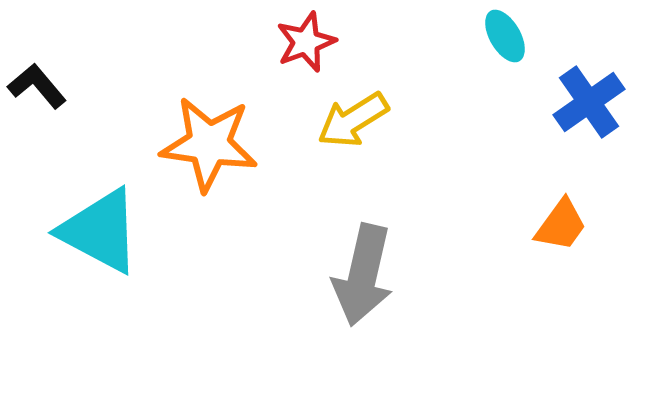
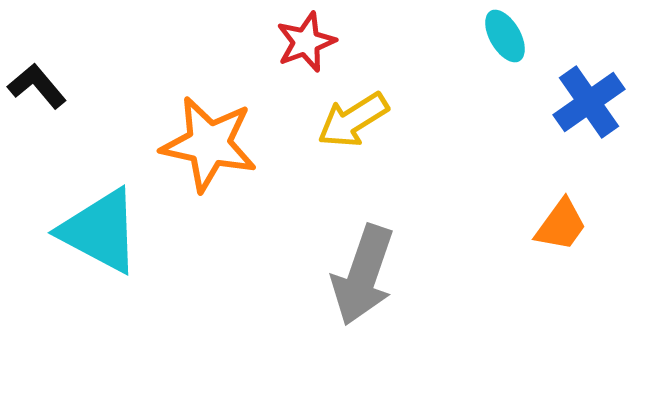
orange star: rotated 4 degrees clockwise
gray arrow: rotated 6 degrees clockwise
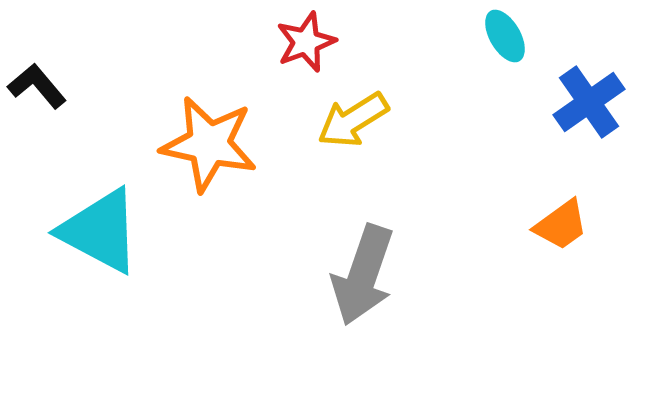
orange trapezoid: rotated 18 degrees clockwise
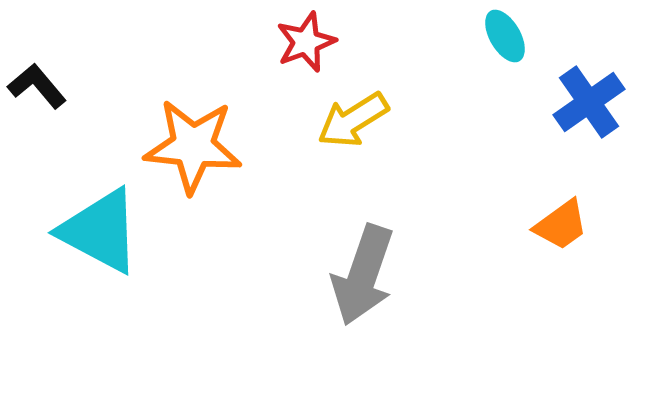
orange star: moved 16 px left, 2 px down; rotated 6 degrees counterclockwise
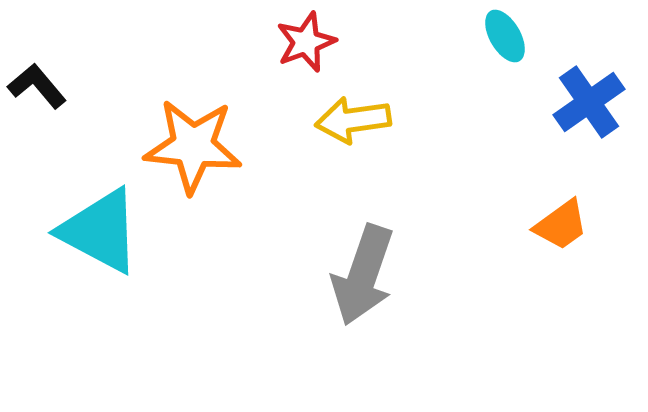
yellow arrow: rotated 24 degrees clockwise
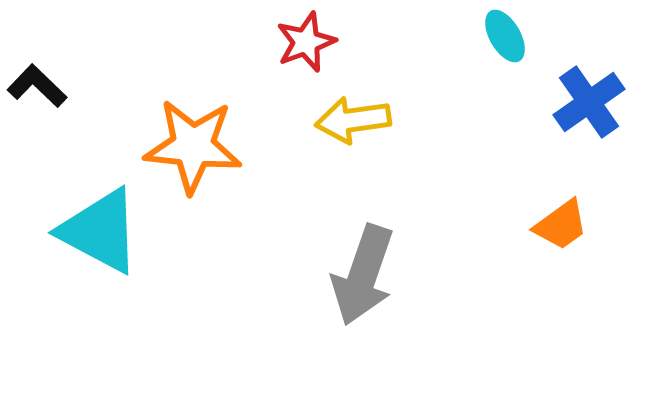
black L-shape: rotated 6 degrees counterclockwise
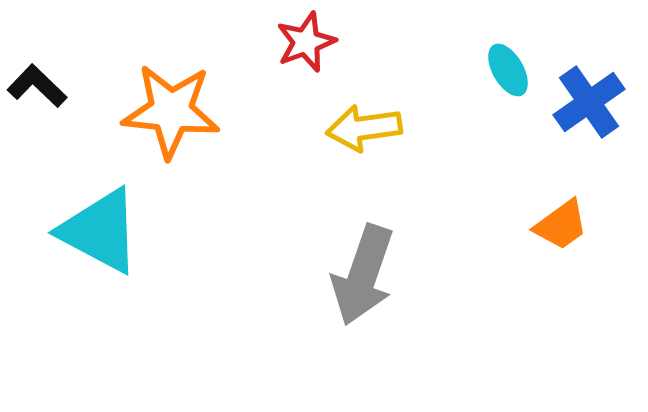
cyan ellipse: moved 3 px right, 34 px down
yellow arrow: moved 11 px right, 8 px down
orange star: moved 22 px left, 35 px up
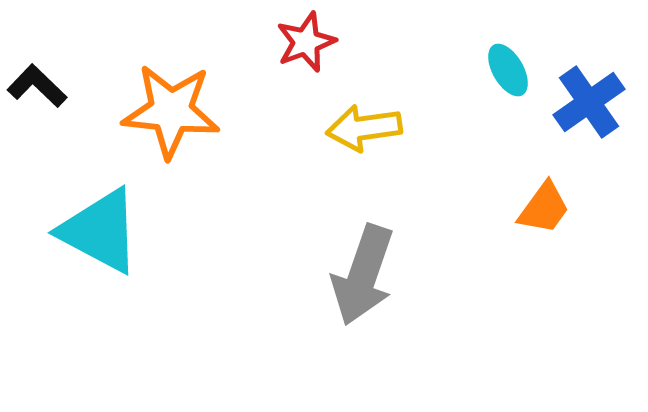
orange trapezoid: moved 17 px left, 17 px up; rotated 18 degrees counterclockwise
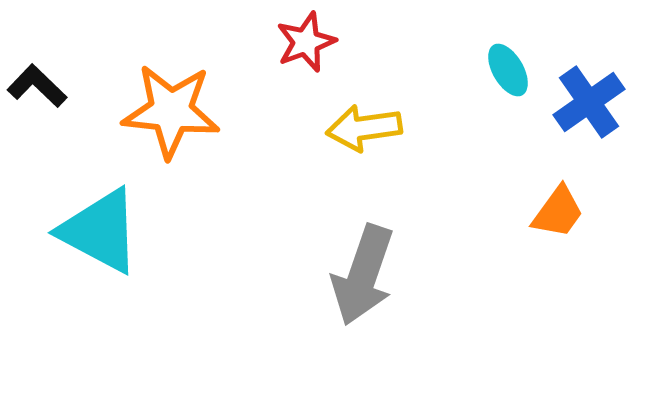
orange trapezoid: moved 14 px right, 4 px down
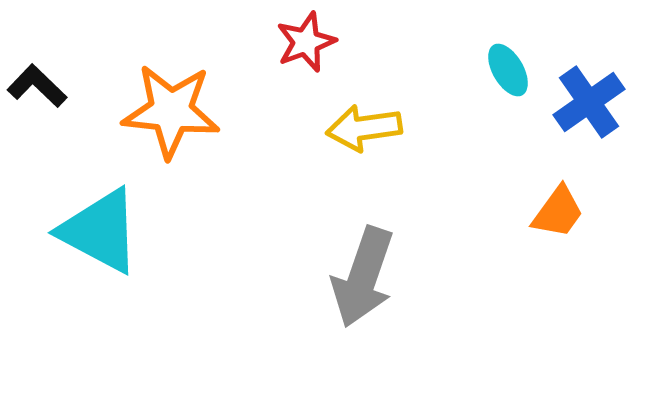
gray arrow: moved 2 px down
